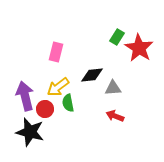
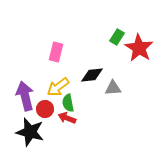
red arrow: moved 48 px left, 2 px down
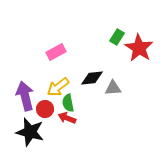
pink rectangle: rotated 48 degrees clockwise
black diamond: moved 3 px down
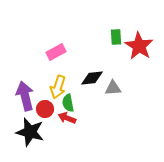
green rectangle: moved 1 px left; rotated 35 degrees counterclockwise
red star: moved 2 px up
yellow arrow: rotated 35 degrees counterclockwise
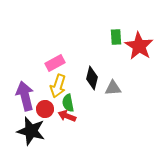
pink rectangle: moved 1 px left, 11 px down
black diamond: rotated 70 degrees counterclockwise
yellow arrow: moved 1 px up
red arrow: moved 2 px up
black star: moved 1 px right, 1 px up
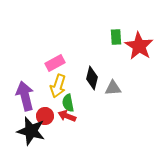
red circle: moved 7 px down
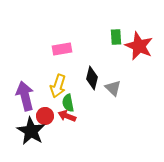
red star: rotated 8 degrees counterclockwise
pink rectangle: moved 7 px right, 14 px up; rotated 18 degrees clockwise
gray triangle: rotated 48 degrees clockwise
black star: rotated 16 degrees clockwise
